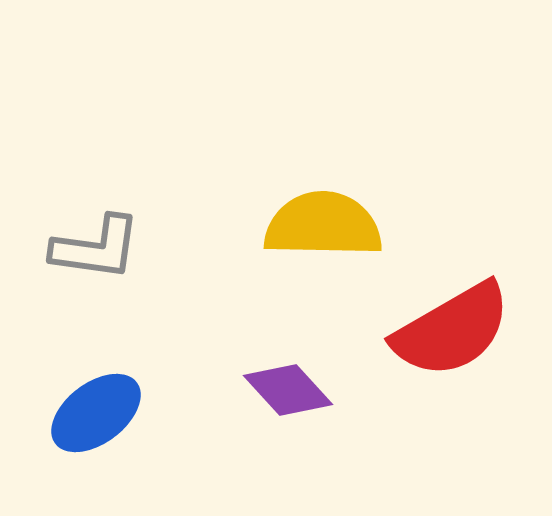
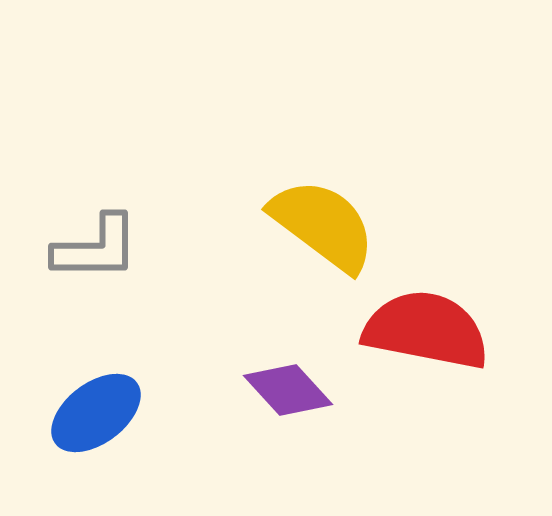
yellow semicircle: rotated 36 degrees clockwise
gray L-shape: rotated 8 degrees counterclockwise
red semicircle: moved 26 px left; rotated 139 degrees counterclockwise
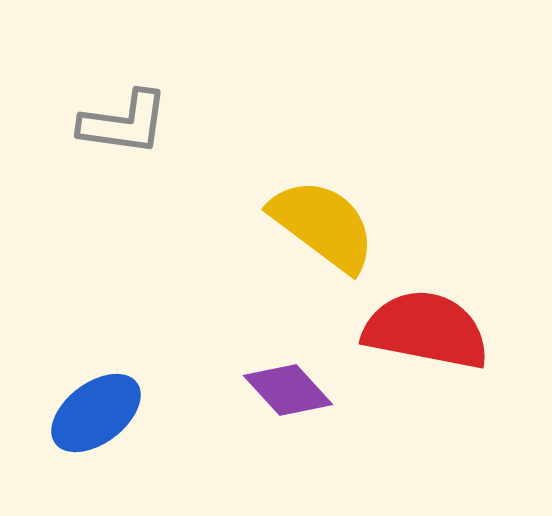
gray L-shape: moved 28 px right, 125 px up; rotated 8 degrees clockwise
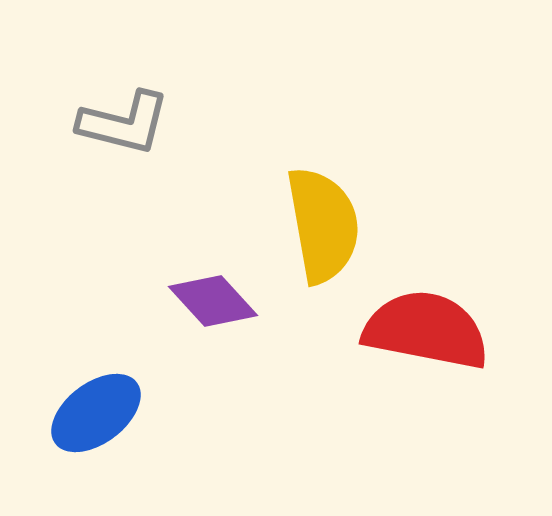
gray L-shape: rotated 6 degrees clockwise
yellow semicircle: rotated 43 degrees clockwise
purple diamond: moved 75 px left, 89 px up
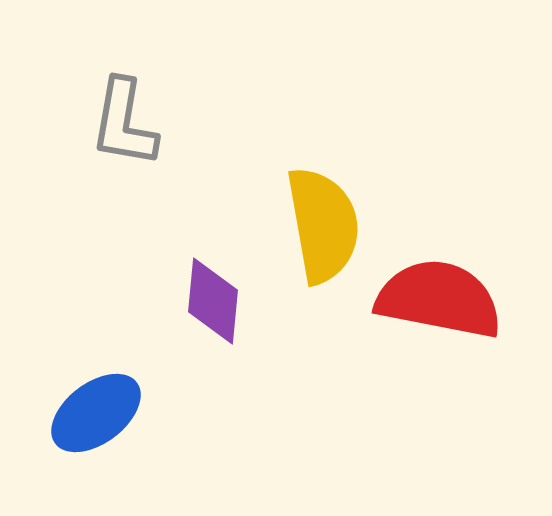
gray L-shape: rotated 86 degrees clockwise
purple diamond: rotated 48 degrees clockwise
red semicircle: moved 13 px right, 31 px up
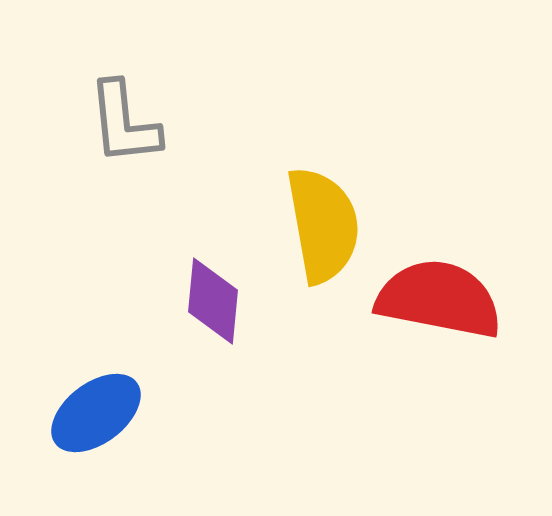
gray L-shape: rotated 16 degrees counterclockwise
